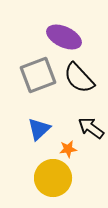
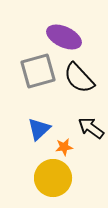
gray square: moved 4 px up; rotated 6 degrees clockwise
orange star: moved 4 px left, 2 px up
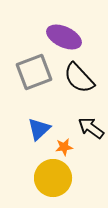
gray square: moved 4 px left, 1 px down; rotated 6 degrees counterclockwise
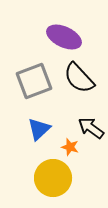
gray square: moved 9 px down
orange star: moved 6 px right; rotated 24 degrees clockwise
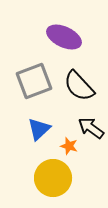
black semicircle: moved 8 px down
orange star: moved 1 px left, 1 px up
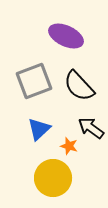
purple ellipse: moved 2 px right, 1 px up
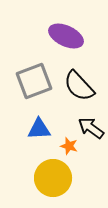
blue triangle: rotated 40 degrees clockwise
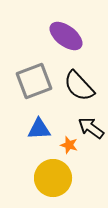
purple ellipse: rotated 12 degrees clockwise
orange star: moved 1 px up
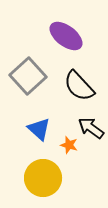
gray square: moved 6 px left, 5 px up; rotated 21 degrees counterclockwise
blue triangle: rotated 45 degrees clockwise
yellow circle: moved 10 px left
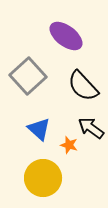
black semicircle: moved 4 px right
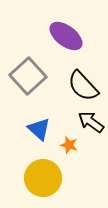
black arrow: moved 6 px up
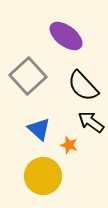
yellow circle: moved 2 px up
